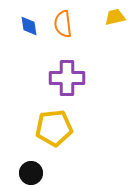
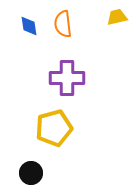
yellow trapezoid: moved 2 px right
yellow pentagon: rotated 9 degrees counterclockwise
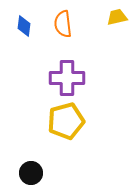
blue diamond: moved 5 px left; rotated 15 degrees clockwise
yellow pentagon: moved 12 px right, 7 px up
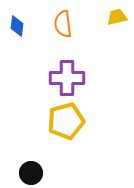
blue diamond: moved 7 px left
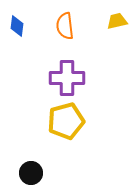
yellow trapezoid: moved 4 px down
orange semicircle: moved 2 px right, 2 px down
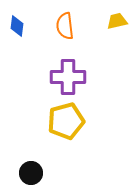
purple cross: moved 1 px right, 1 px up
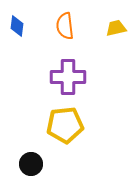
yellow trapezoid: moved 1 px left, 7 px down
yellow pentagon: moved 1 px left, 4 px down; rotated 9 degrees clockwise
black circle: moved 9 px up
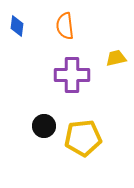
yellow trapezoid: moved 30 px down
purple cross: moved 4 px right, 2 px up
yellow pentagon: moved 18 px right, 13 px down
black circle: moved 13 px right, 38 px up
